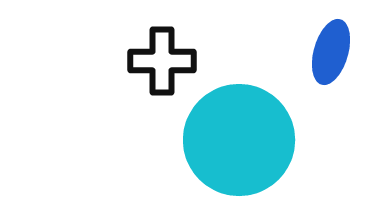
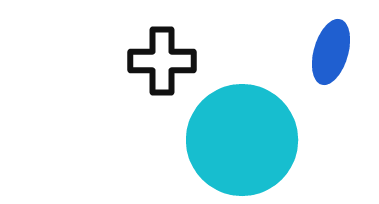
cyan circle: moved 3 px right
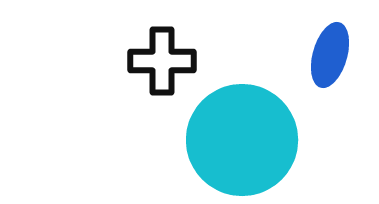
blue ellipse: moved 1 px left, 3 px down
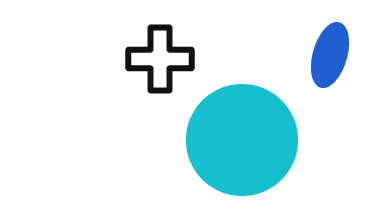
black cross: moved 2 px left, 2 px up
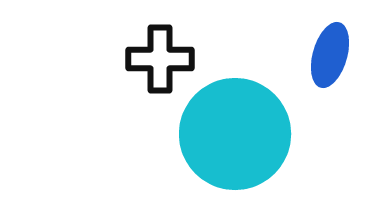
cyan circle: moved 7 px left, 6 px up
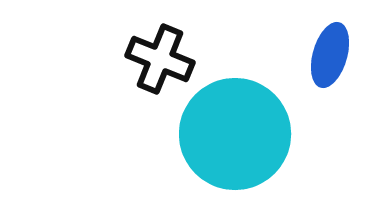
black cross: rotated 22 degrees clockwise
